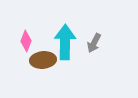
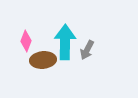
gray arrow: moved 7 px left, 7 px down
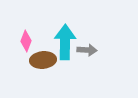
gray arrow: rotated 114 degrees counterclockwise
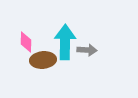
pink diamond: moved 1 px down; rotated 20 degrees counterclockwise
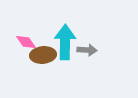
pink diamond: rotated 35 degrees counterclockwise
brown ellipse: moved 5 px up
